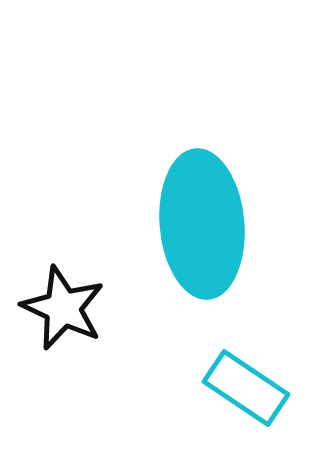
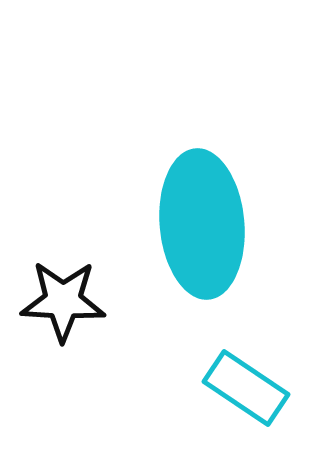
black star: moved 7 px up; rotated 22 degrees counterclockwise
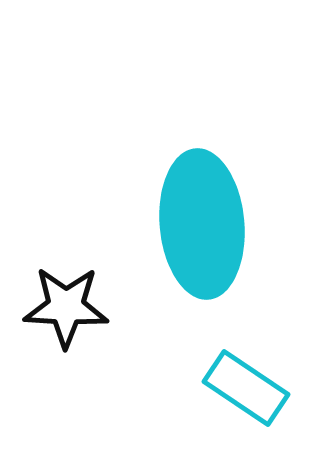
black star: moved 3 px right, 6 px down
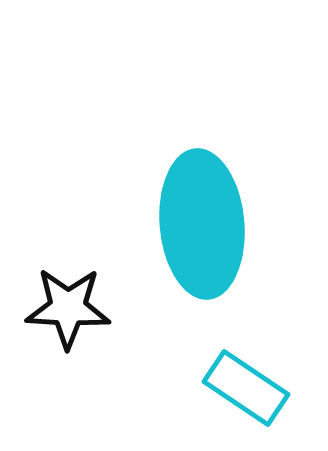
black star: moved 2 px right, 1 px down
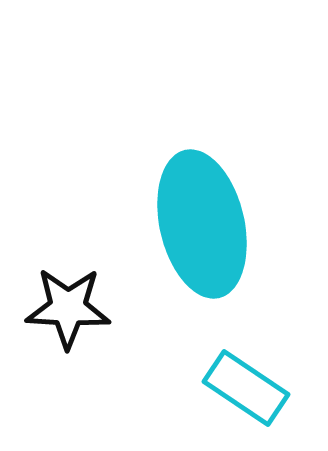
cyan ellipse: rotated 8 degrees counterclockwise
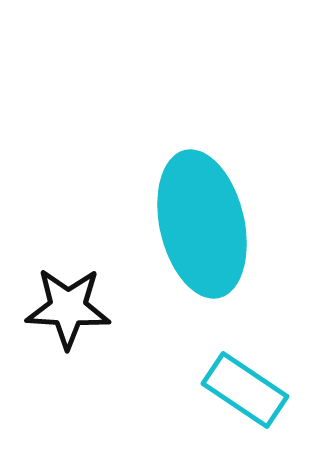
cyan rectangle: moved 1 px left, 2 px down
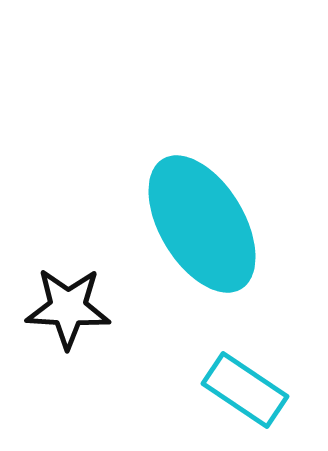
cyan ellipse: rotated 18 degrees counterclockwise
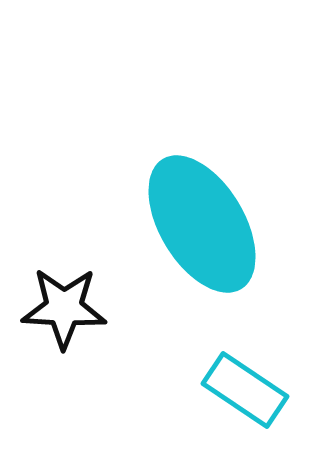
black star: moved 4 px left
